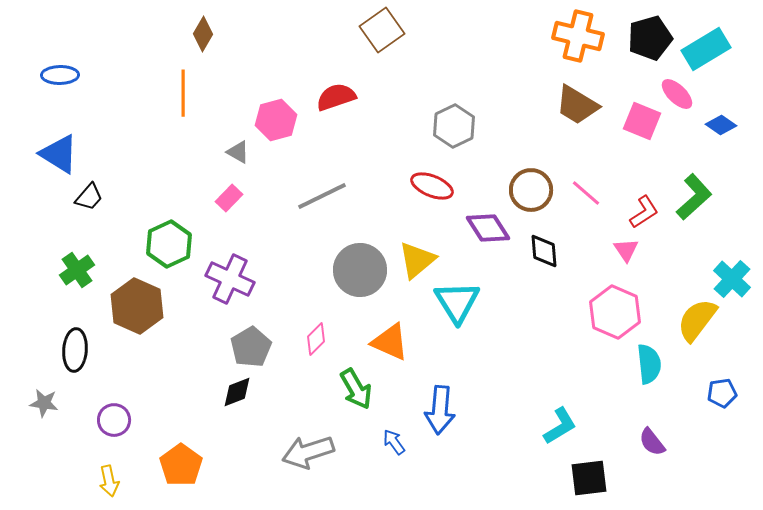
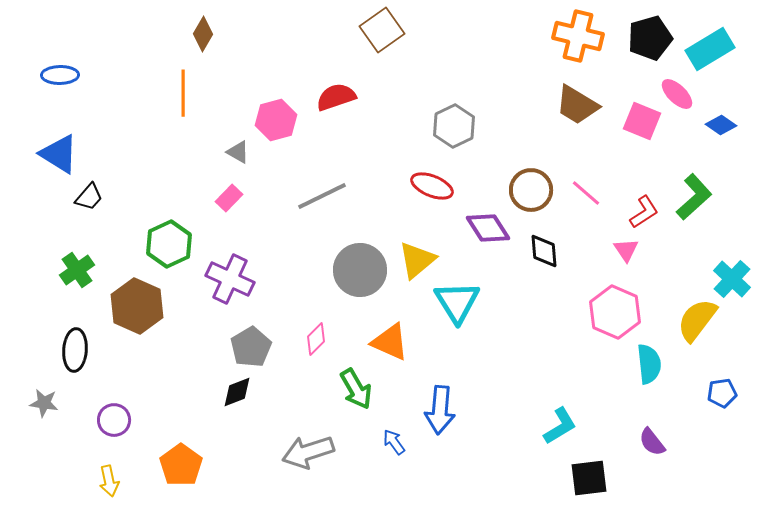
cyan rectangle at (706, 49): moved 4 px right
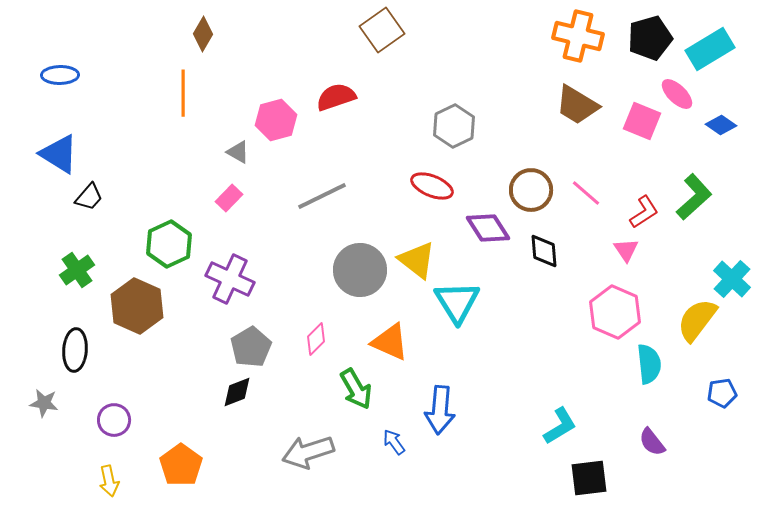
yellow triangle at (417, 260): rotated 42 degrees counterclockwise
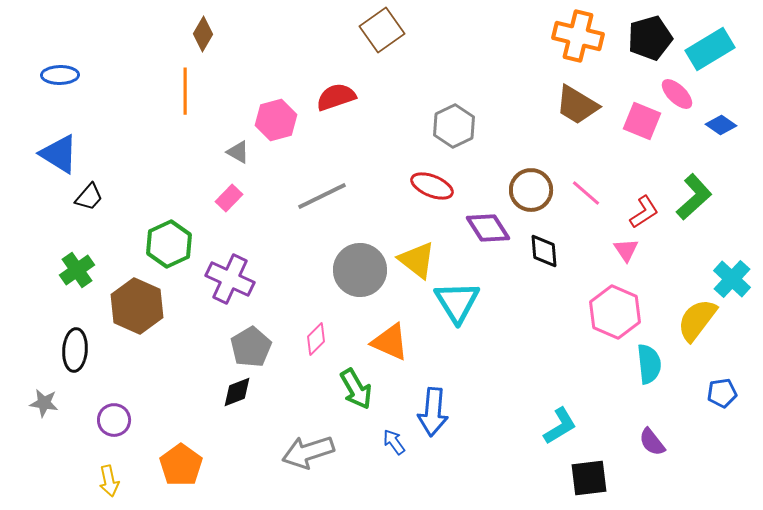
orange line at (183, 93): moved 2 px right, 2 px up
blue arrow at (440, 410): moved 7 px left, 2 px down
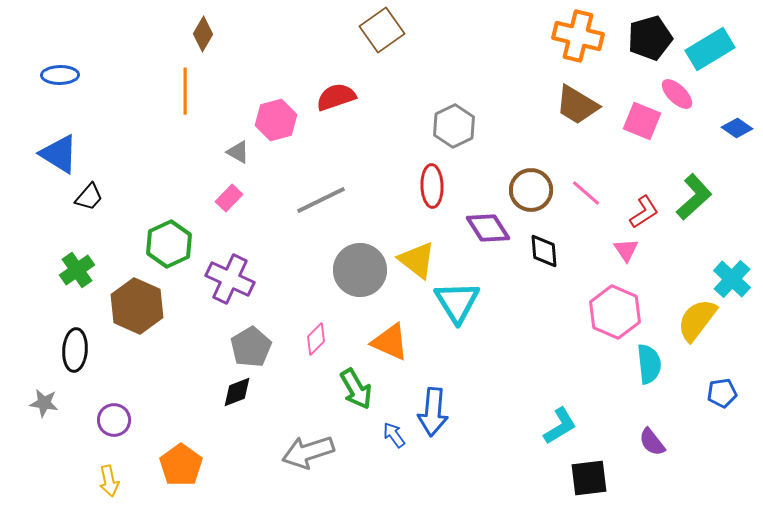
blue diamond at (721, 125): moved 16 px right, 3 px down
red ellipse at (432, 186): rotated 66 degrees clockwise
gray line at (322, 196): moved 1 px left, 4 px down
blue arrow at (394, 442): moved 7 px up
